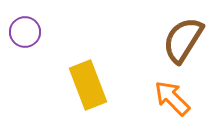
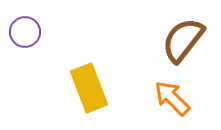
brown semicircle: rotated 6 degrees clockwise
yellow rectangle: moved 1 px right, 3 px down
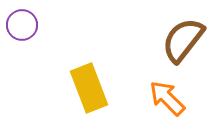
purple circle: moved 3 px left, 7 px up
orange arrow: moved 5 px left
